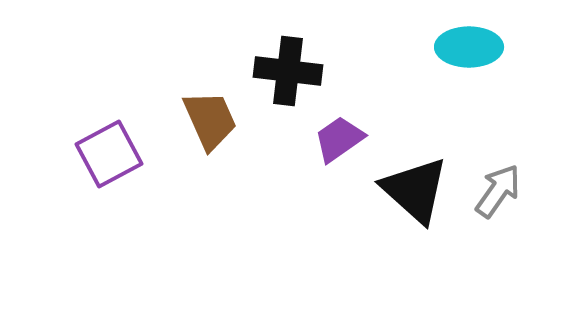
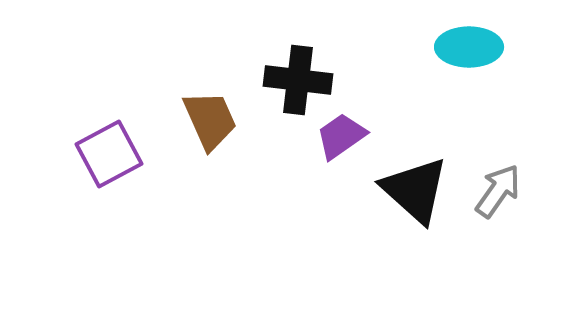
black cross: moved 10 px right, 9 px down
purple trapezoid: moved 2 px right, 3 px up
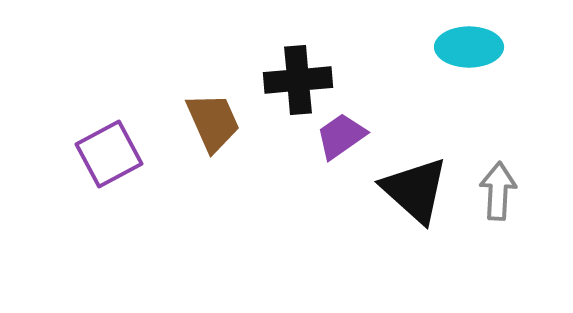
black cross: rotated 12 degrees counterclockwise
brown trapezoid: moved 3 px right, 2 px down
gray arrow: rotated 32 degrees counterclockwise
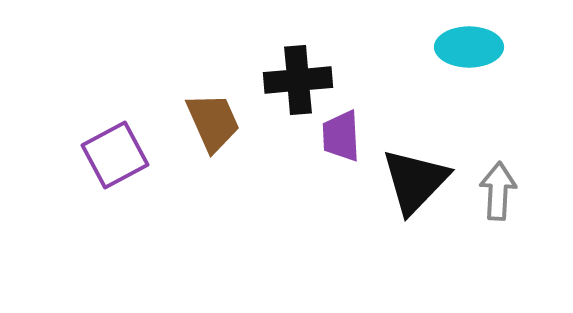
purple trapezoid: rotated 58 degrees counterclockwise
purple square: moved 6 px right, 1 px down
black triangle: moved 9 px up; rotated 32 degrees clockwise
